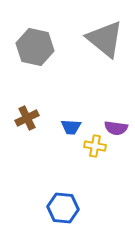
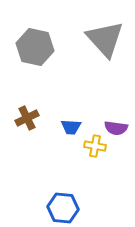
gray triangle: rotated 9 degrees clockwise
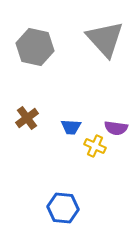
brown cross: rotated 10 degrees counterclockwise
yellow cross: rotated 15 degrees clockwise
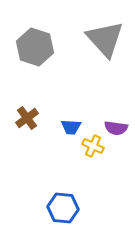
gray hexagon: rotated 6 degrees clockwise
yellow cross: moved 2 px left
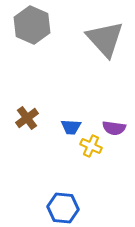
gray hexagon: moved 3 px left, 22 px up; rotated 6 degrees clockwise
purple semicircle: moved 2 px left
yellow cross: moved 2 px left
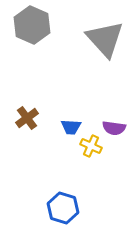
blue hexagon: rotated 12 degrees clockwise
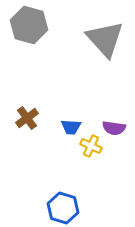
gray hexagon: moved 3 px left; rotated 9 degrees counterclockwise
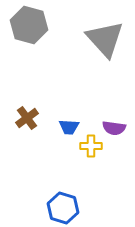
blue trapezoid: moved 2 px left
yellow cross: rotated 25 degrees counterclockwise
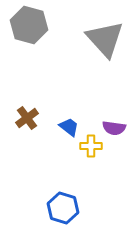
blue trapezoid: rotated 145 degrees counterclockwise
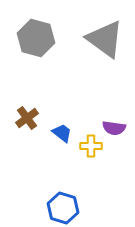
gray hexagon: moved 7 px right, 13 px down
gray triangle: rotated 12 degrees counterclockwise
blue trapezoid: moved 7 px left, 6 px down
